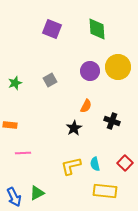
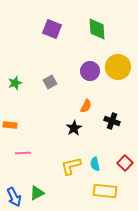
gray square: moved 2 px down
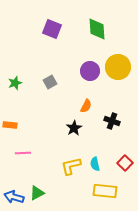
blue arrow: rotated 132 degrees clockwise
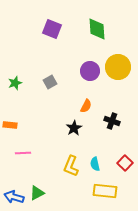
yellow L-shape: rotated 55 degrees counterclockwise
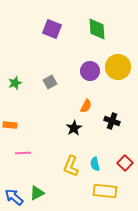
blue arrow: rotated 24 degrees clockwise
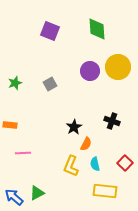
purple square: moved 2 px left, 2 px down
gray square: moved 2 px down
orange semicircle: moved 38 px down
black star: moved 1 px up
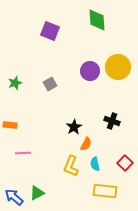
green diamond: moved 9 px up
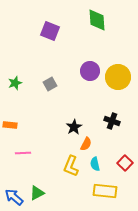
yellow circle: moved 10 px down
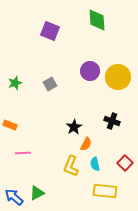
orange rectangle: rotated 16 degrees clockwise
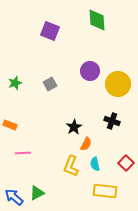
yellow circle: moved 7 px down
red square: moved 1 px right
